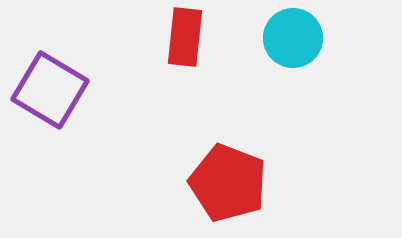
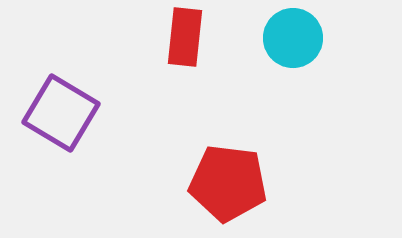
purple square: moved 11 px right, 23 px down
red pentagon: rotated 14 degrees counterclockwise
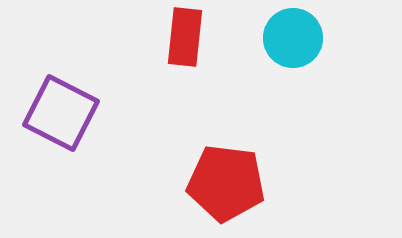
purple square: rotated 4 degrees counterclockwise
red pentagon: moved 2 px left
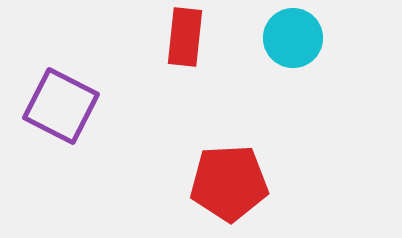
purple square: moved 7 px up
red pentagon: moved 3 px right; rotated 10 degrees counterclockwise
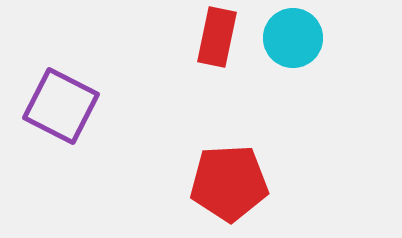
red rectangle: moved 32 px right; rotated 6 degrees clockwise
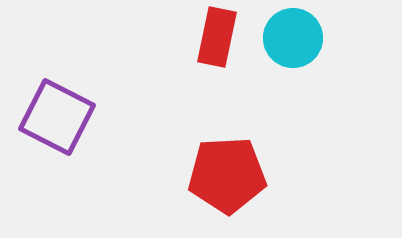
purple square: moved 4 px left, 11 px down
red pentagon: moved 2 px left, 8 px up
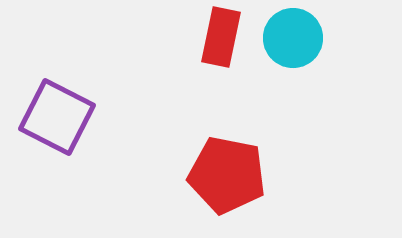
red rectangle: moved 4 px right
red pentagon: rotated 14 degrees clockwise
